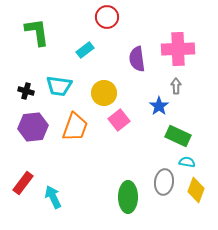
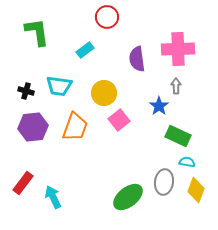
green ellipse: rotated 52 degrees clockwise
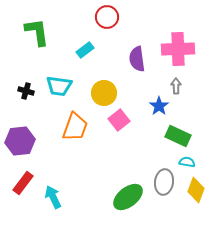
purple hexagon: moved 13 px left, 14 px down
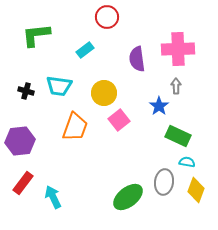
green L-shape: moved 1 px left, 3 px down; rotated 88 degrees counterclockwise
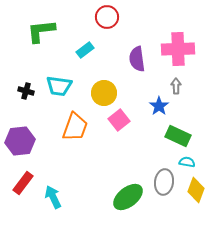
green L-shape: moved 5 px right, 4 px up
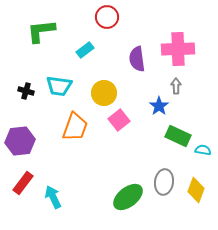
cyan semicircle: moved 16 px right, 12 px up
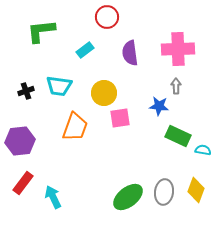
purple semicircle: moved 7 px left, 6 px up
black cross: rotated 35 degrees counterclockwise
blue star: rotated 30 degrees counterclockwise
pink square: moved 1 px right, 2 px up; rotated 30 degrees clockwise
gray ellipse: moved 10 px down
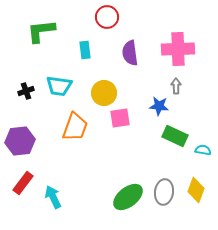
cyan rectangle: rotated 60 degrees counterclockwise
green rectangle: moved 3 px left
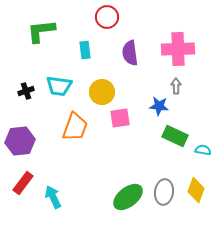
yellow circle: moved 2 px left, 1 px up
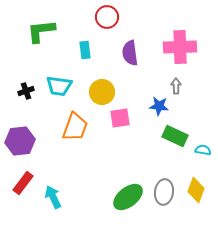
pink cross: moved 2 px right, 2 px up
